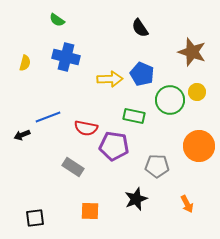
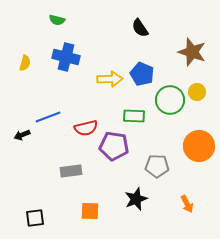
green semicircle: rotated 21 degrees counterclockwise
green rectangle: rotated 10 degrees counterclockwise
red semicircle: rotated 25 degrees counterclockwise
gray rectangle: moved 2 px left, 4 px down; rotated 40 degrees counterclockwise
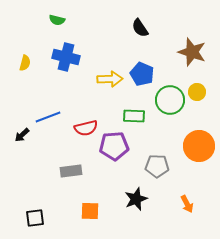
black arrow: rotated 21 degrees counterclockwise
purple pentagon: rotated 12 degrees counterclockwise
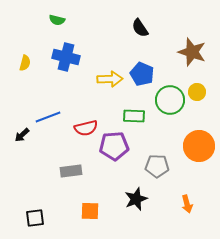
orange arrow: rotated 12 degrees clockwise
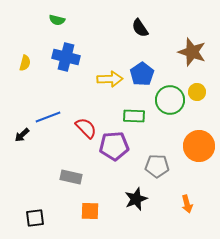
blue pentagon: rotated 15 degrees clockwise
red semicircle: rotated 120 degrees counterclockwise
gray rectangle: moved 6 px down; rotated 20 degrees clockwise
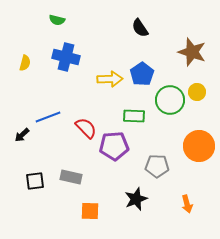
black square: moved 37 px up
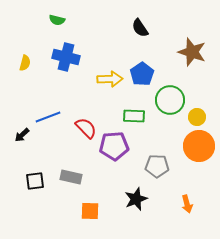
yellow circle: moved 25 px down
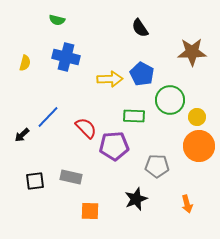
brown star: rotated 20 degrees counterclockwise
blue pentagon: rotated 10 degrees counterclockwise
blue line: rotated 25 degrees counterclockwise
